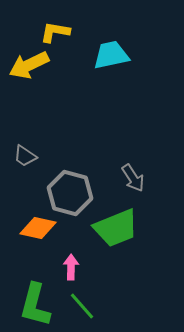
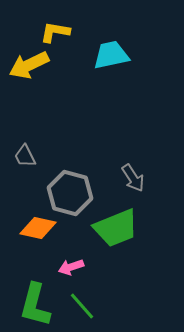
gray trapezoid: rotated 30 degrees clockwise
pink arrow: rotated 110 degrees counterclockwise
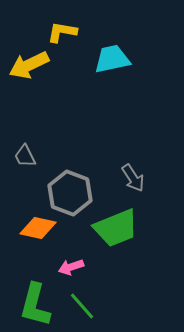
yellow L-shape: moved 7 px right
cyan trapezoid: moved 1 px right, 4 px down
gray hexagon: rotated 6 degrees clockwise
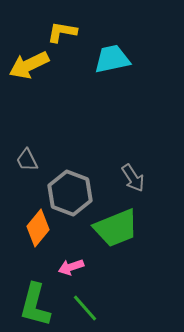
gray trapezoid: moved 2 px right, 4 px down
orange diamond: rotated 63 degrees counterclockwise
green line: moved 3 px right, 2 px down
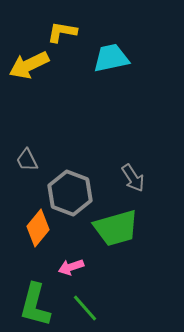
cyan trapezoid: moved 1 px left, 1 px up
green trapezoid: rotated 6 degrees clockwise
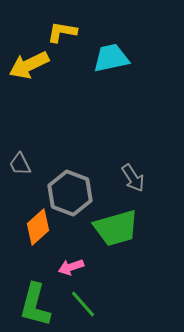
gray trapezoid: moved 7 px left, 4 px down
orange diamond: moved 1 px up; rotated 9 degrees clockwise
green line: moved 2 px left, 4 px up
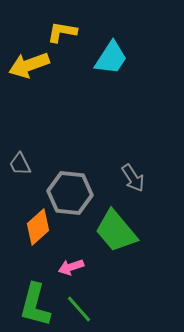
cyan trapezoid: rotated 135 degrees clockwise
yellow arrow: rotated 6 degrees clockwise
gray hexagon: rotated 15 degrees counterclockwise
green trapezoid: moved 3 px down; rotated 66 degrees clockwise
green line: moved 4 px left, 5 px down
